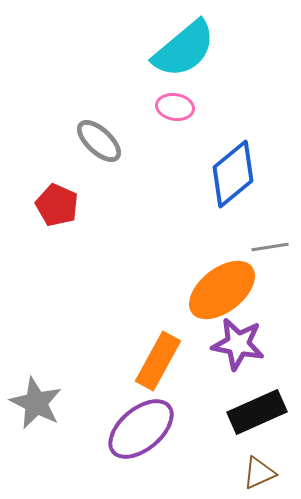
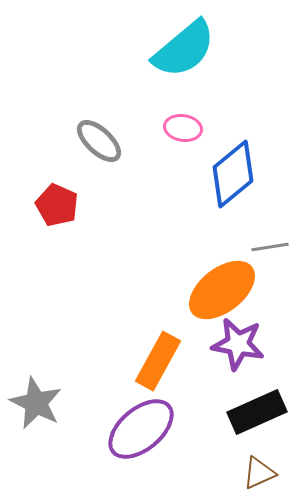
pink ellipse: moved 8 px right, 21 px down
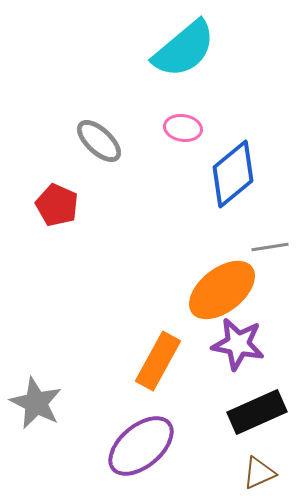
purple ellipse: moved 17 px down
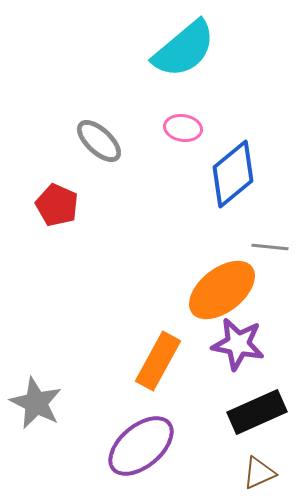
gray line: rotated 15 degrees clockwise
